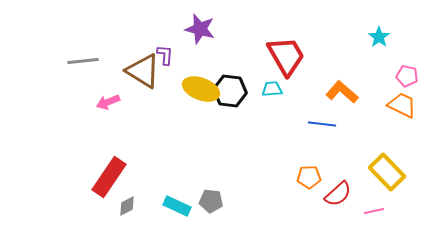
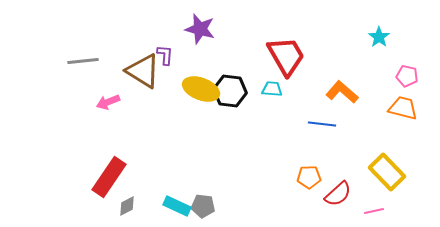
cyan trapezoid: rotated 10 degrees clockwise
orange trapezoid: moved 1 px right, 3 px down; rotated 12 degrees counterclockwise
gray pentagon: moved 8 px left, 5 px down
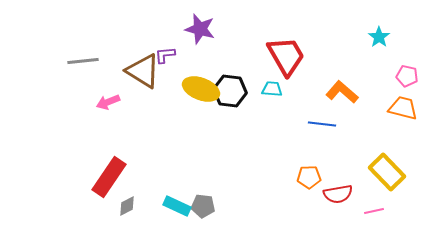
purple L-shape: rotated 100 degrees counterclockwise
red semicircle: rotated 32 degrees clockwise
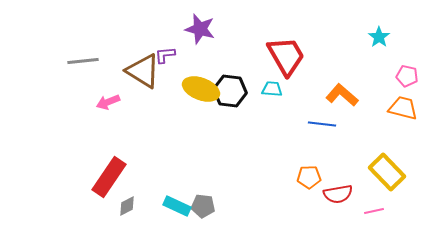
orange L-shape: moved 3 px down
